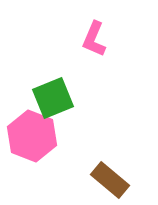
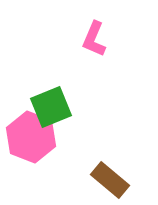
green square: moved 2 px left, 9 px down
pink hexagon: moved 1 px left, 1 px down
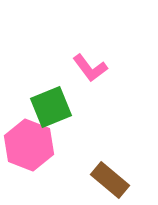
pink L-shape: moved 4 px left, 29 px down; rotated 60 degrees counterclockwise
pink hexagon: moved 2 px left, 8 px down
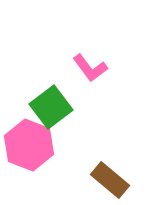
green square: rotated 15 degrees counterclockwise
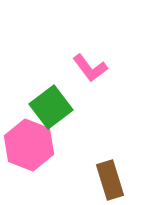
brown rectangle: rotated 33 degrees clockwise
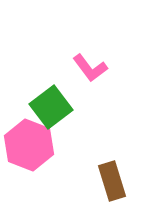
brown rectangle: moved 2 px right, 1 px down
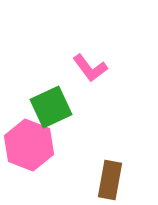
green square: rotated 12 degrees clockwise
brown rectangle: moved 2 px left, 1 px up; rotated 27 degrees clockwise
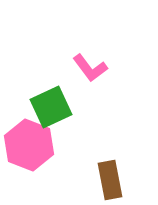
brown rectangle: rotated 21 degrees counterclockwise
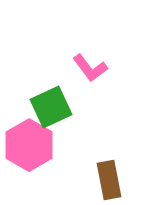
pink hexagon: rotated 9 degrees clockwise
brown rectangle: moved 1 px left
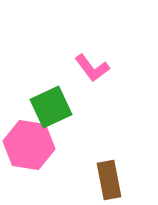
pink L-shape: moved 2 px right
pink hexagon: rotated 21 degrees counterclockwise
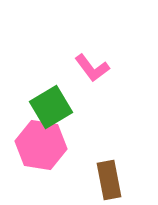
green square: rotated 6 degrees counterclockwise
pink hexagon: moved 12 px right
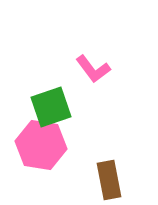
pink L-shape: moved 1 px right, 1 px down
green square: rotated 12 degrees clockwise
